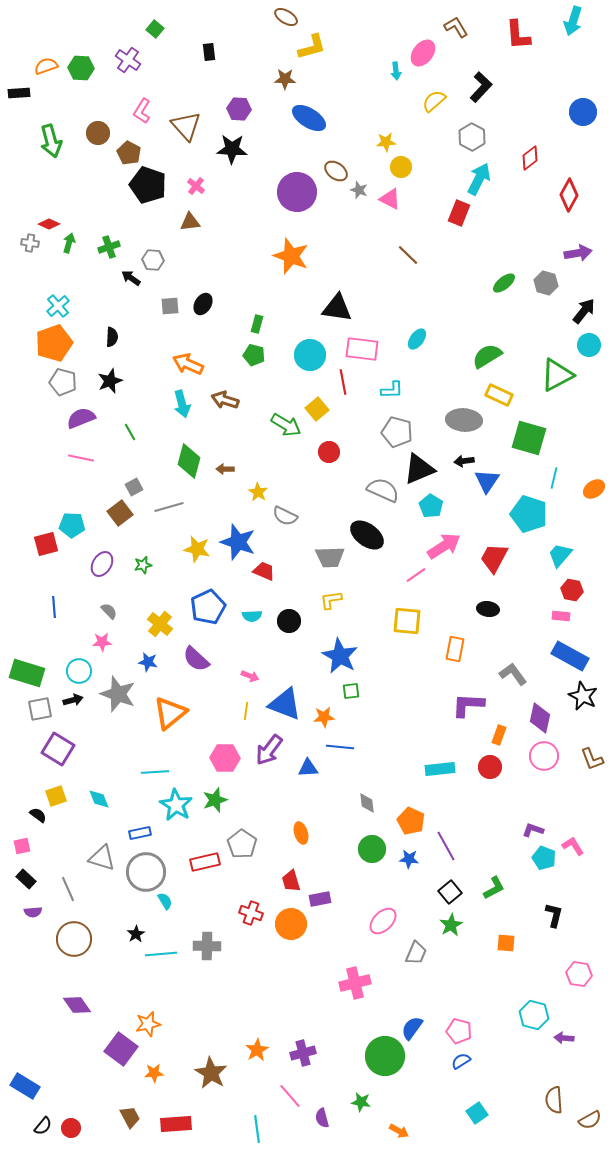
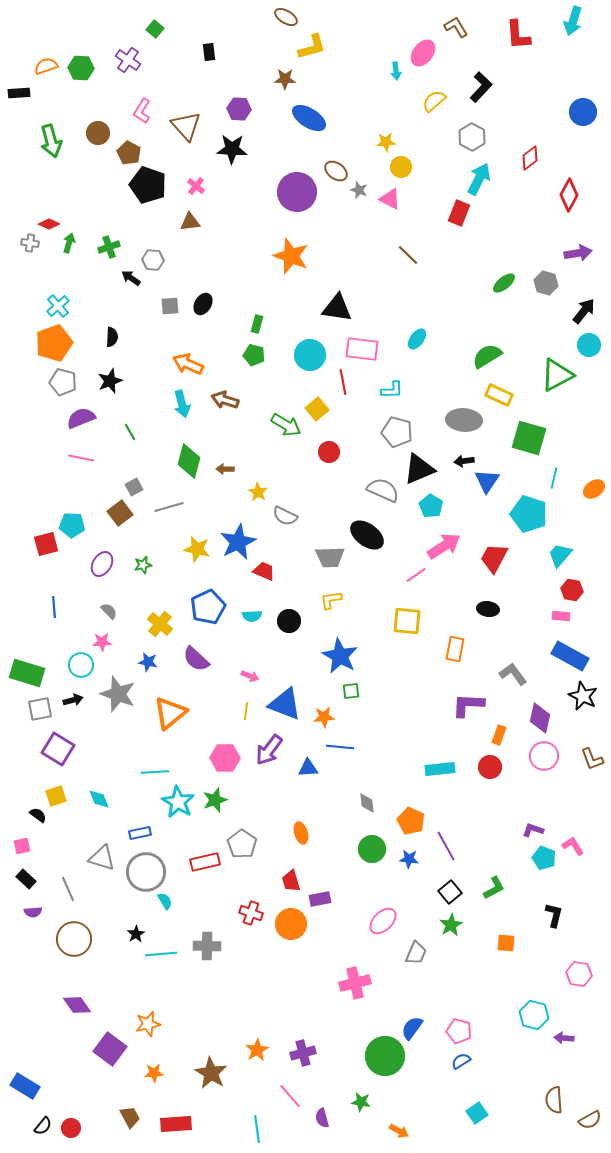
blue star at (238, 542): rotated 27 degrees clockwise
cyan circle at (79, 671): moved 2 px right, 6 px up
cyan star at (176, 805): moved 2 px right, 3 px up
purple square at (121, 1049): moved 11 px left
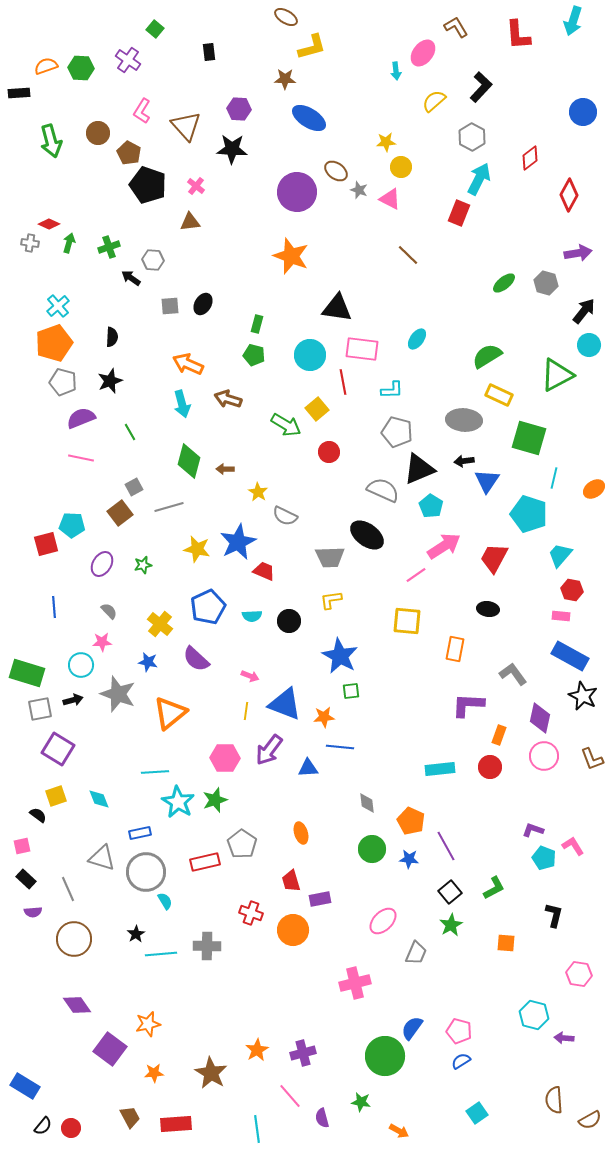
brown arrow at (225, 400): moved 3 px right, 1 px up
orange circle at (291, 924): moved 2 px right, 6 px down
